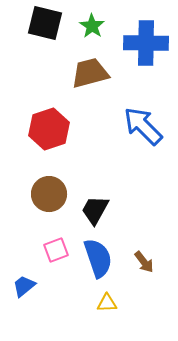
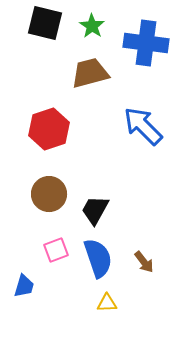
blue cross: rotated 6 degrees clockwise
blue trapezoid: rotated 145 degrees clockwise
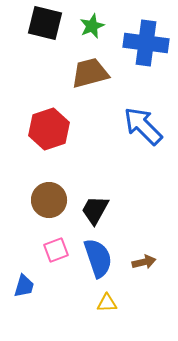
green star: rotated 15 degrees clockwise
brown circle: moved 6 px down
brown arrow: rotated 65 degrees counterclockwise
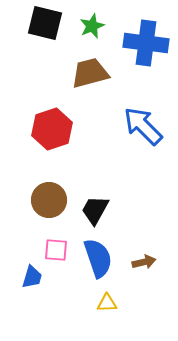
red hexagon: moved 3 px right
pink square: rotated 25 degrees clockwise
blue trapezoid: moved 8 px right, 9 px up
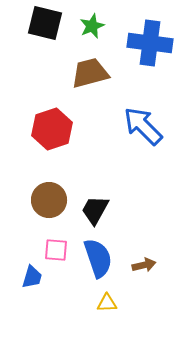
blue cross: moved 4 px right
brown arrow: moved 3 px down
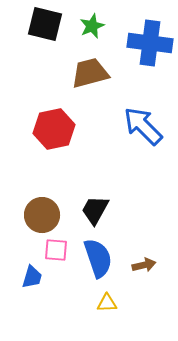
black square: moved 1 px down
red hexagon: moved 2 px right; rotated 6 degrees clockwise
brown circle: moved 7 px left, 15 px down
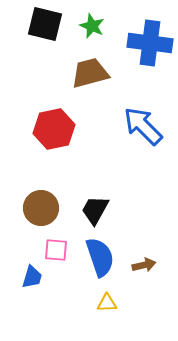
green star: rotated 25 degrees counterclockwise
brown circle: moved 1 px left, 7 px up
blue semicircle: moved 2 px right, 1 px up
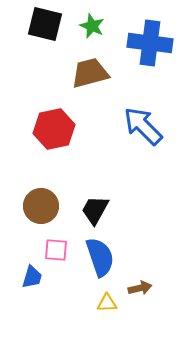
brown circle: moved 2 px up
brown arrow: moved 4 px left, 23 px down
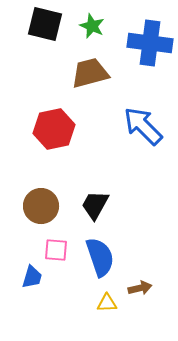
black trapezoid: moved 5 px up
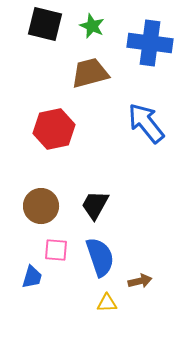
blue arrow: moved 3 px right, 3 px up; rotated 6 degrees clockwise
brown arrow: moved 7 px up
